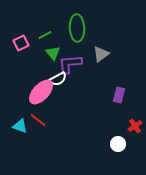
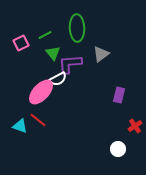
white circle: moved 5 px down
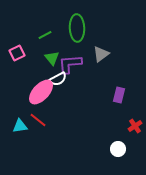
pink square: moved 4 px left, 10 px down
green triangle: moved 1 px left, 5 px down
cyan triangle: rotated 28 degrees counterclockwise
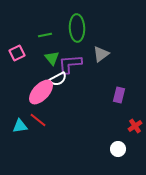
green line: rotated 16 degrees clockwise
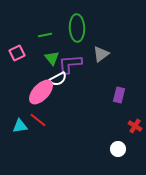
red cross: rotated 24 degrees counterclockwise
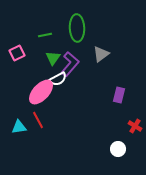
green triangle: moved 1 px right; rotated 14 degrees clockwise
purple L-shape: rotated 135 degrees clockwise
red line: rotated 24 degrees clockwise
cyan triangle: moved 1 px left, 1 px down
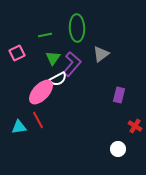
purple L-shape: moved 2 px right
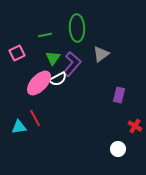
pink ellipse: moved 2 px left, 9 px up
red line: moved 3 px left, 2 px up
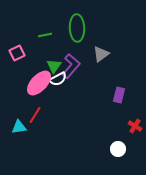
green triangle: moved 1 px right, 8 px down
purple L-shape: moved 1 px left, 2 px down
red line: moved 3 px up; rotated 60 degrees clockwise
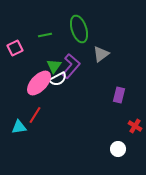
green ellipse: moved 2 px right, 1 px down; rotated 16 degrees counterclockwise
pink square: moved 2 px left, 5 px up
